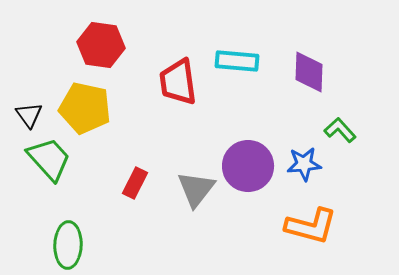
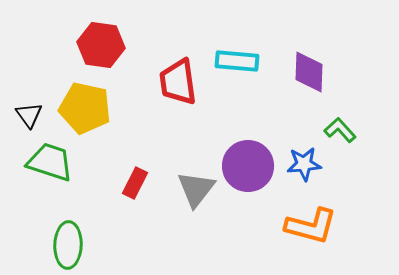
green trapezoid: moved 1 px right, 3 px down; rotated 30 degrees counterclockwise
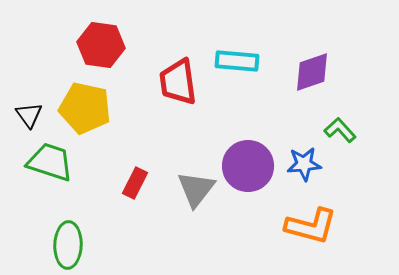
purple diamond: moved 3 px right; rotated 69 degrees clockwise
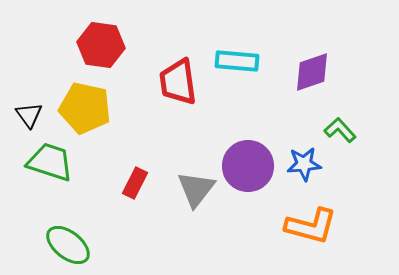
green ellipse: rotated 54 degrees counterclockwise
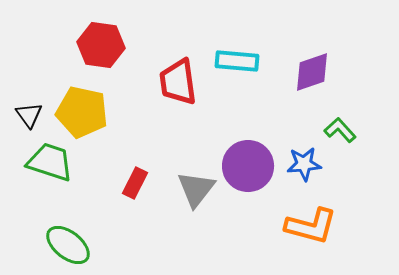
yellow pentagon: moved 3 px left, 4 px down
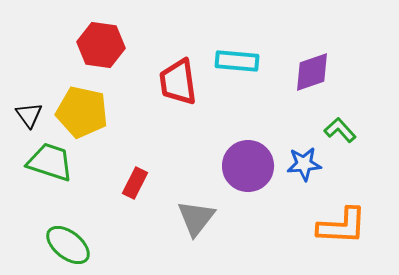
gray triangle: moved 29 px down
orange L-shape: moved 31 px right; rotated 12 degrees counterclockwise
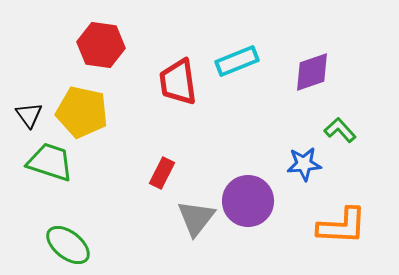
cyan rectangle: rotated 27 degrees counterclockwise
purple circle: moved 35 px down
red rectangle: moved 27 px right, 10 px up
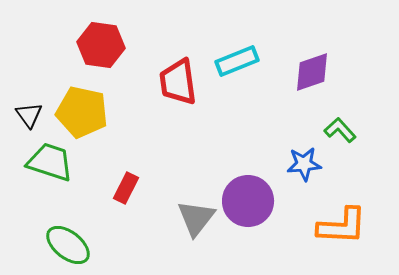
red rectangle: moved 36 px left, 15 px down
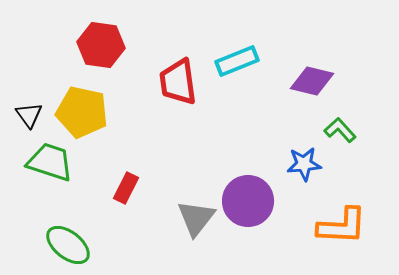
purple diamond: moved 9 px down; rotated 33 degrees clockwise
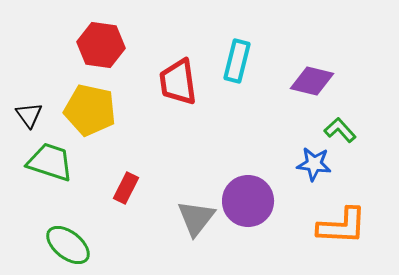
cyan rectangle: rotated 54 degrees counterclockwise
yellow pentagon: moved 8 px right, 2 px up
blue star: moved 10 px right; rotated 12 degrees clockwise
